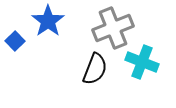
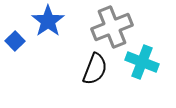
gray cross: moved 1 px left, 1 px up
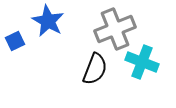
blue star: rotated 8 degrees counterclockwise
gray cross: moved 3 px right, 2 px down
blue square: rotated 18 degrees clockwise
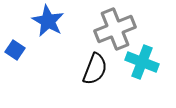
blue square: moved 9 px down; rotated 30 degrees counterclockwise
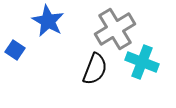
gray cross: rotated 9 degrees counterclockwise
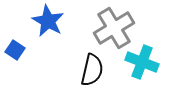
gray cross: moved 1 px left, 1 px up
black semicircle: moved 3 px left, 1 px down; rotated 8 degrees counterclockwise
